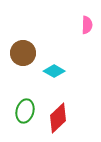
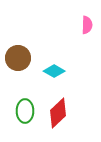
brown circle: moved 5 px left, 5 px down
green ellipse: rotated 15 degrees counterclockwise
red diamond: moved 5 px up
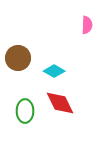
red diamond: moved 2 px right, 10 px up; rotated 72 degrees counterclockwise
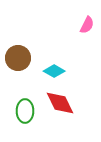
pink semicircle: rotated 24 degrees clockwise
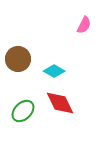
pink semicircle: moved 3 px left
brown circle: moved 1 px down
green ellipse: moved 2 px left; rotated 45 degrees clockwise
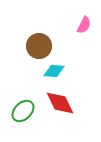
brown circle: moved 21 px right, 13 px up
cyan diamond: rotated 25 degrees counterclockwise
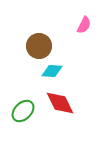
cyan diamond: moved 2 px left
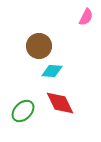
pink semicircle: moved 2 px right, 8 px up
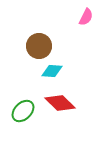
red diamond: rotated 20 degrees counterclockwise
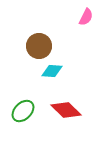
red diamond: moved 6 px right, 7 px down
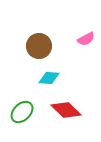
pink semicircle: moved 22 px down; rotated 36 degrees clockwise
cyan diamond: moved 3 px left, 7 px down
green ellipse: moved 1 px left, 1 px down
